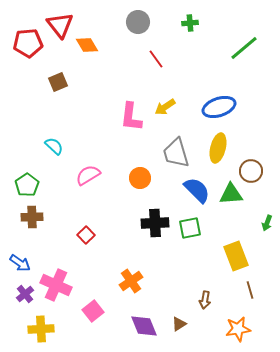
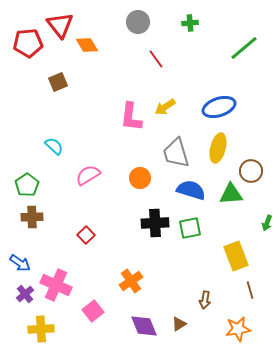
blue semicircle: moved 6 px left; rotated 28 degrees counterclockwise
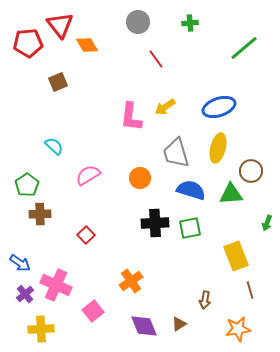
brown cross: moved 8 px right, 3 px up
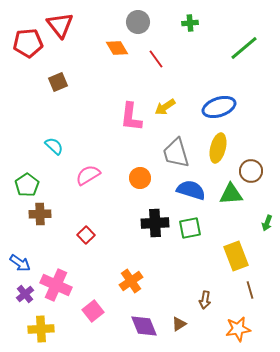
orange diamond: moved 30 px right, 3 px down
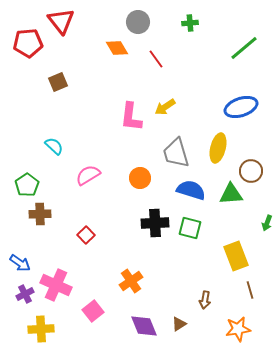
red triangle: moved 1 px right, 4 px up
blue ellipse: moved 22 px right
green square: rotated 25 degrees clockwise
purple cross: rotated 12 degrees clockwise
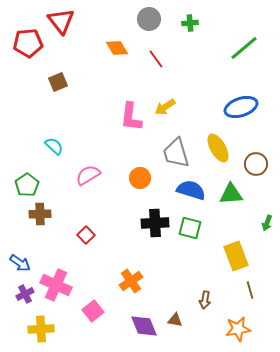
gray circle: moved 11 px right, 3 px up
yellow ellipse: rotated 44 degrees counterclockwise
brown circle: moved 5 px right, 7 px up
brown triangle: moved 4 px left, 4 px up; rotated 42 degrees clockwise
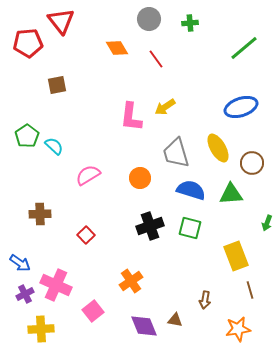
brown square: moved 1 px left, 3 px down; rotated 12 degrees clockwise
brown circle: moved 4 px left, 1 px up
green pentagon: moved 49 px up
black cross: moved 5 px left, 3 px down; rotated 16 degrees counterclockwise
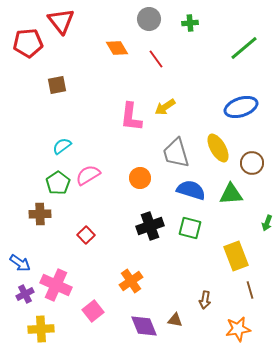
green pentagon: moved 31 px right, 47 px down
cyan semicircle: moved 8 px right; rotated 78 degrees counterclockwise
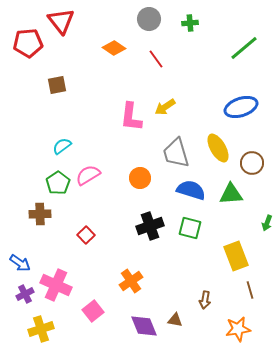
orange diamond: moved 3 px left; rotated 25 degrees counterclockwise
yellow cross: rotated 15 degrees counterclockwise
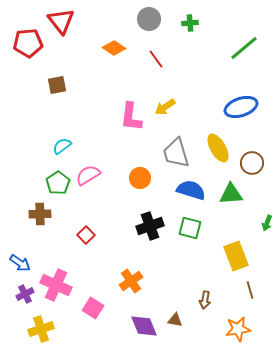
pink square: moved 3 px up; rotated 20 degrees counterclockwise
